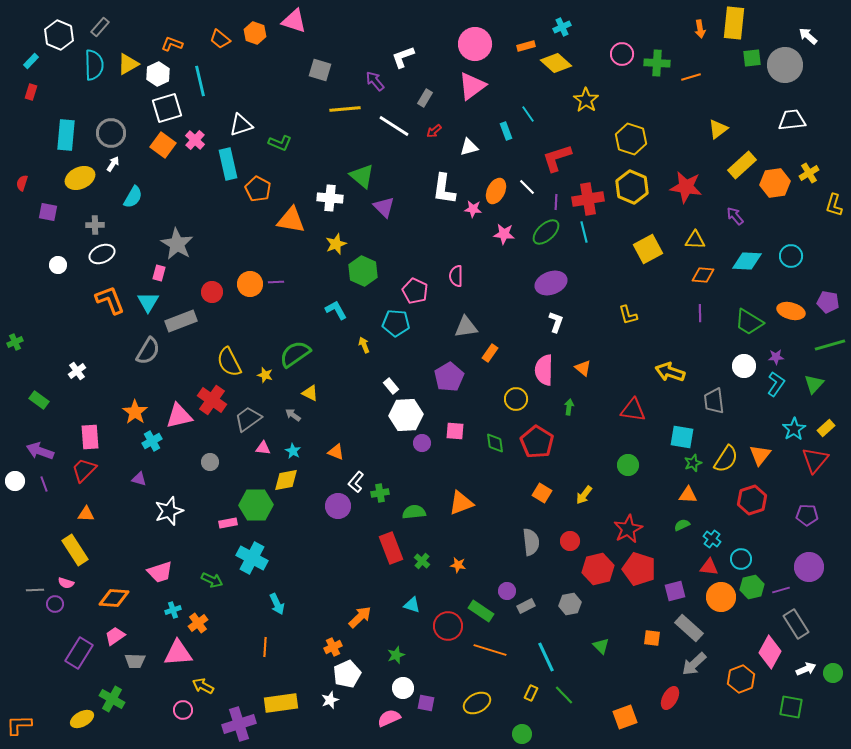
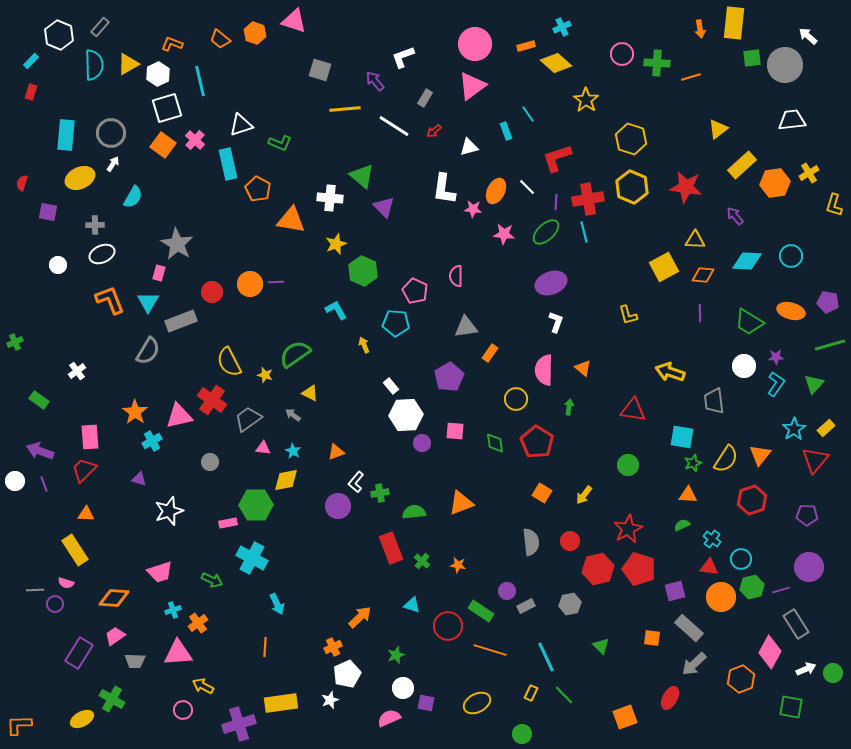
yellow square at (648, 249): moved 16 px right, 18 px down
orange triangle at (336, 452): rotated 42 degrees counterclockwise
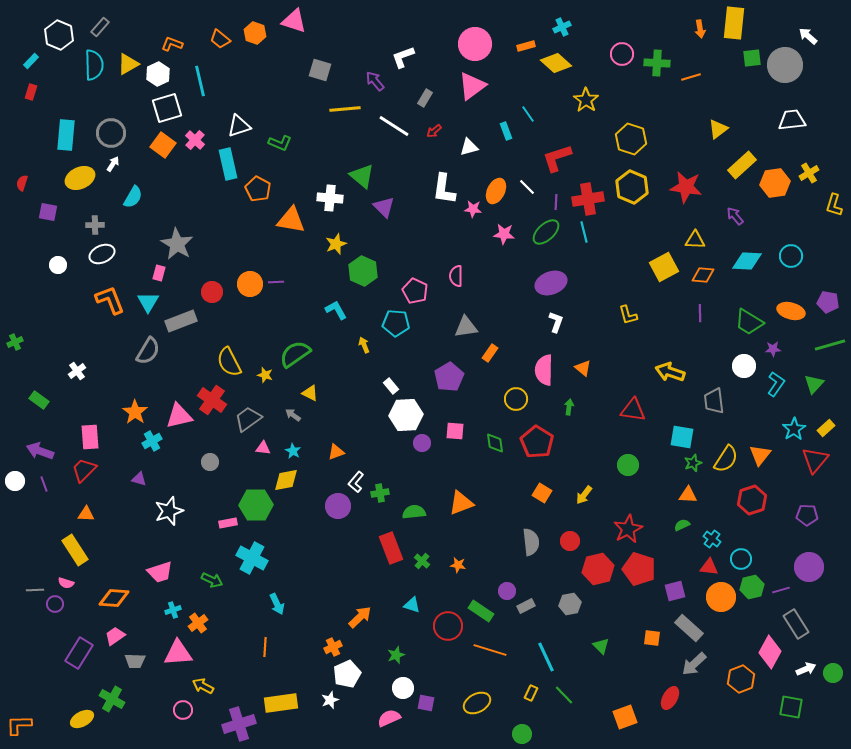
white triangle at (241, 125): moved 2 px left, 1 px down
purple star at (776, 357): moved 3 px left, 8 px up
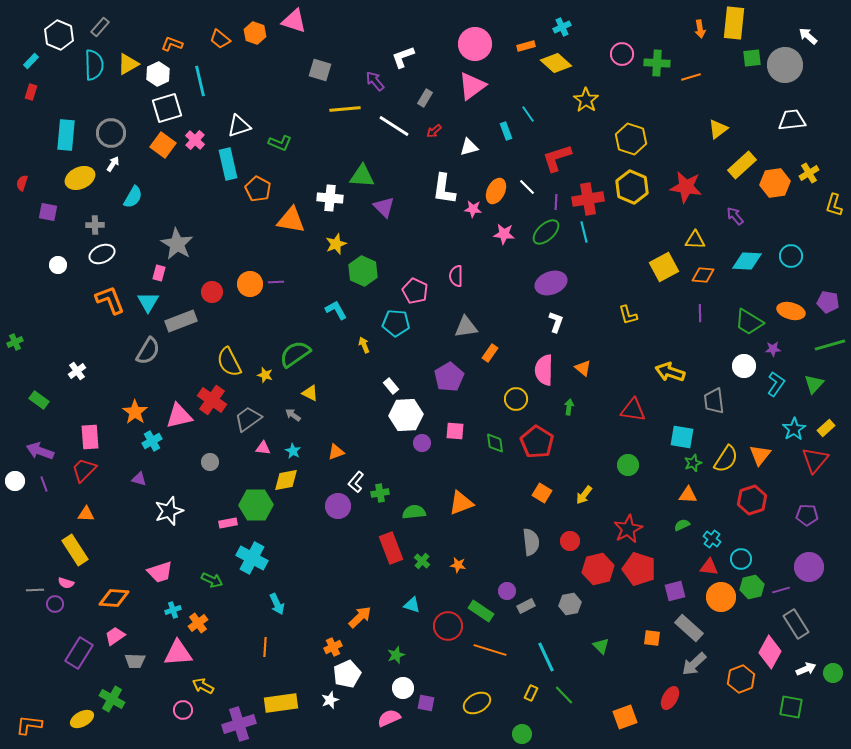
green triangle at (362, 176): rotated 36 degrees counterclockwise
orange L-shape at (19, 725): moved 10 px right; rotated 8 degrees clockwise
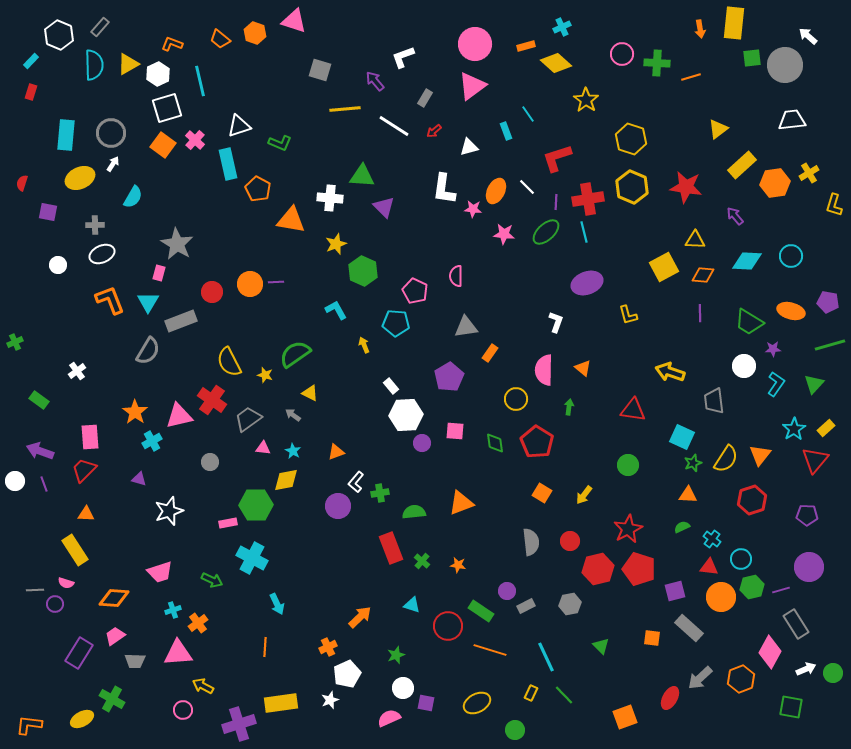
purple ellipse at (551, 283): moved 36 px right
cyan square at (682, 437): rotated 15 degrees clockwise
green semicircle at (682, 525): moved 2 px down
orange cross at (333, 647): moved 5 px left
gray arrow at (694, 664): moved 6 px right, 14 px down
green circle at (522, 734): moved 7 px left, 4 px up
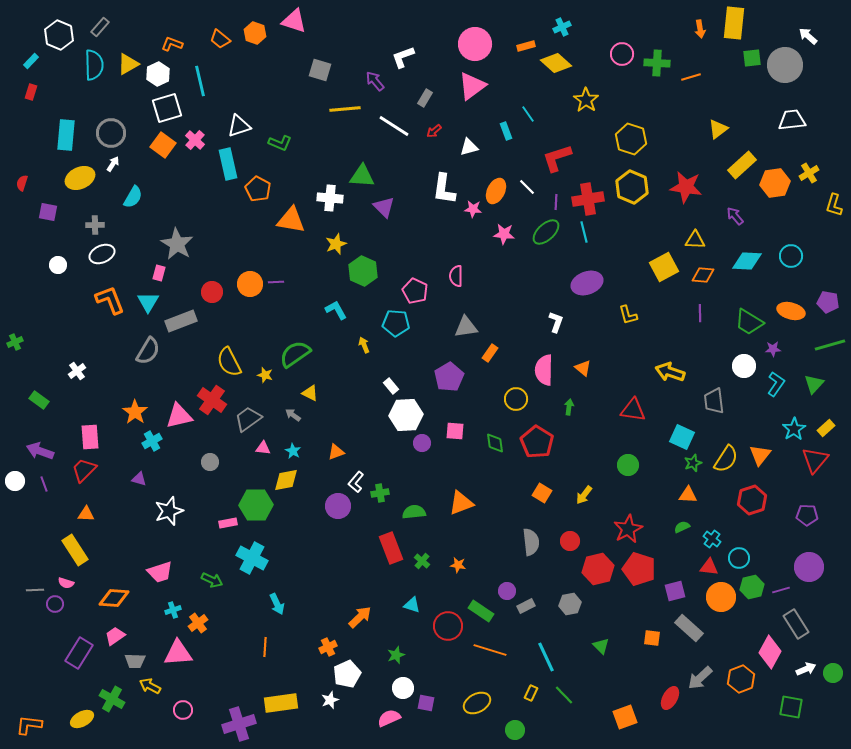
cyan circle at (741, 559): moved 2 px left, 1 px up
yellow arrow at (203, 686): moved 53 px left
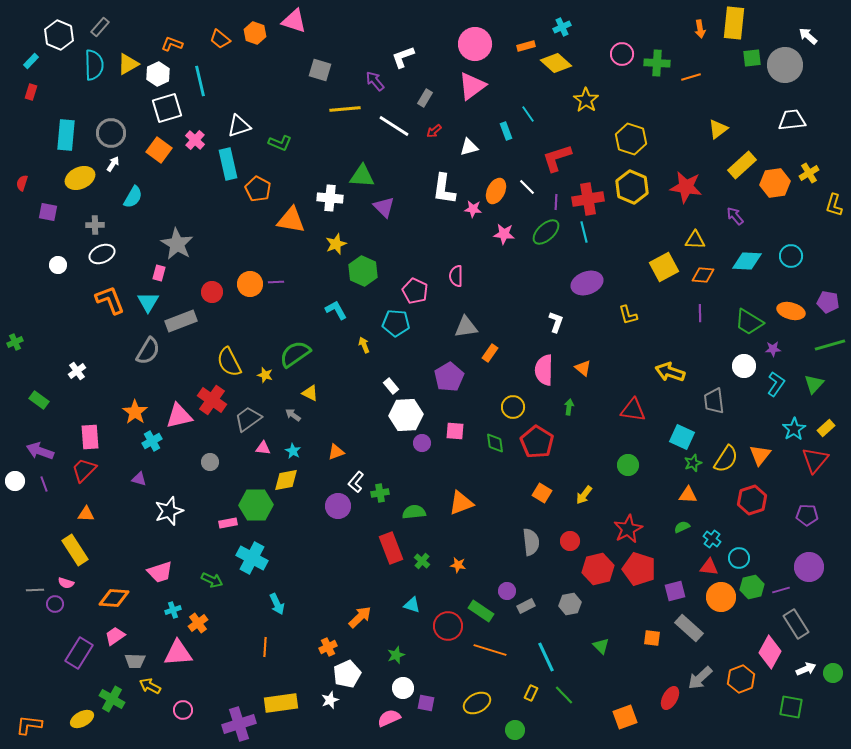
orange square at (163, 145): moved 4 px left, 5 px down
yellow circle at (516, 399): moved 3 px left, 8 px down
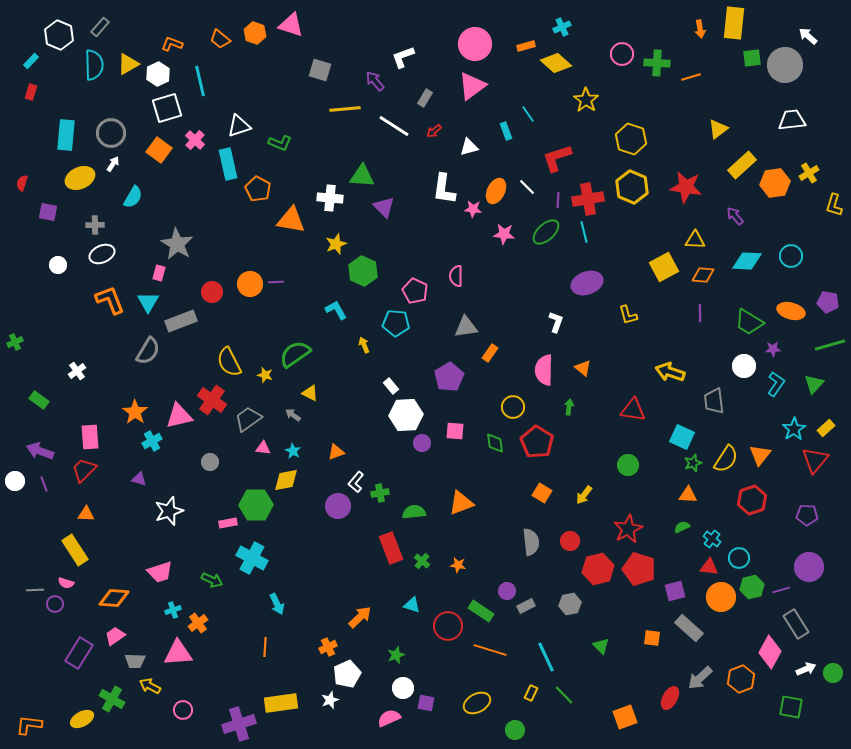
pink triangle at (294, 21): moved 3 px left, 4 px down
purple line at (556, 202): moved 2 px right, 2 px up
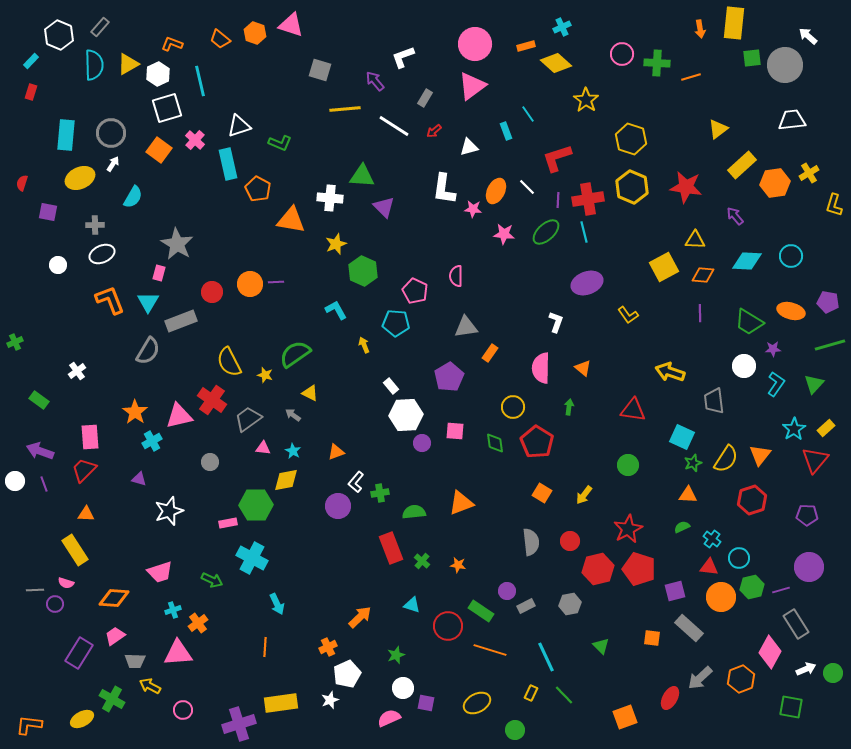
yellow L-shape at (628, 315): rotated 20 degrees counterclockwise
pink semicircle at (544, 370): moved 3 px left, 2 px up
